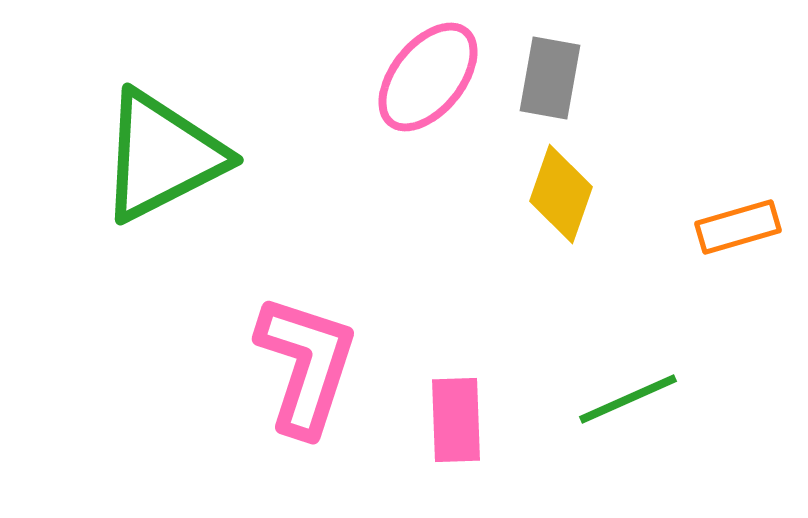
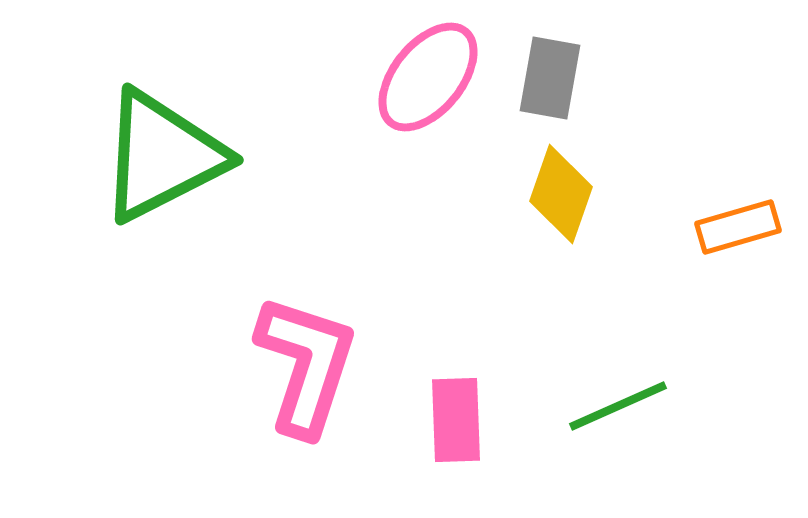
green line: moved 10 px left, 7 px down
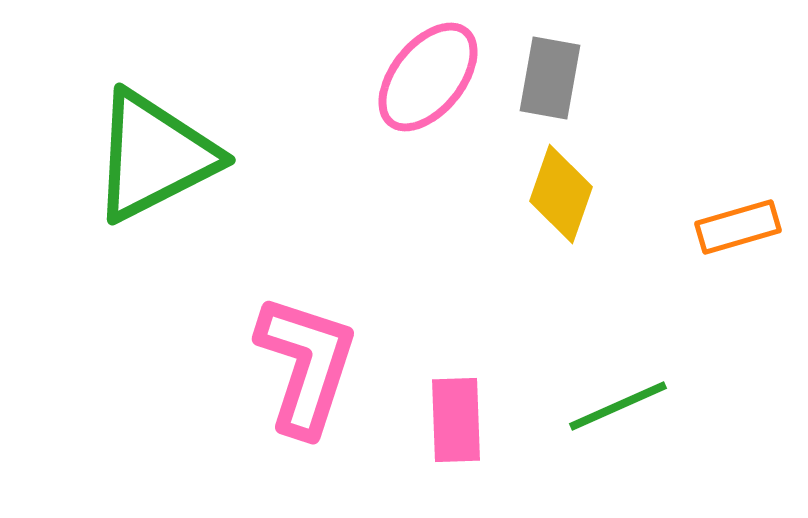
green triangle: moved 8 px left
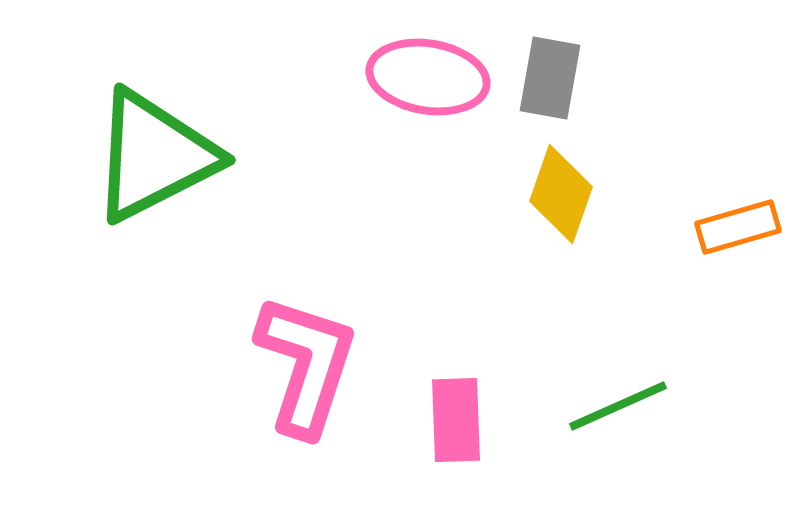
pink ellipse: rotated 60 degrees clockwise
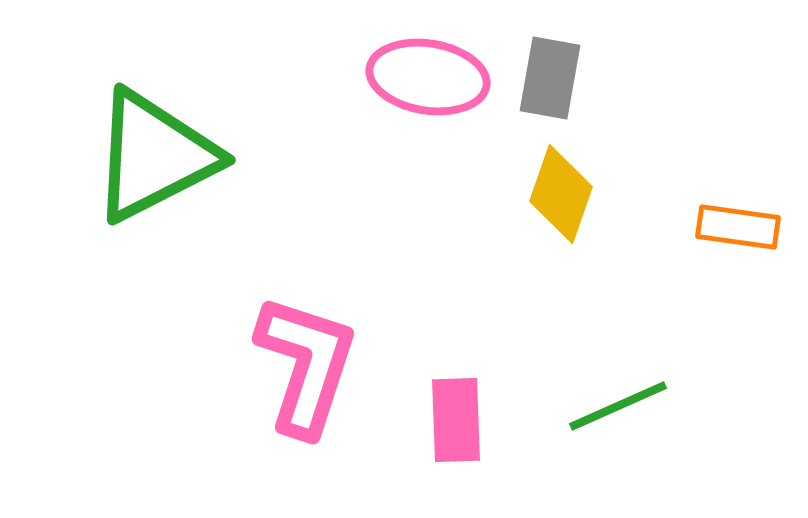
orange rectangle: rotated 24 degrees clockwise
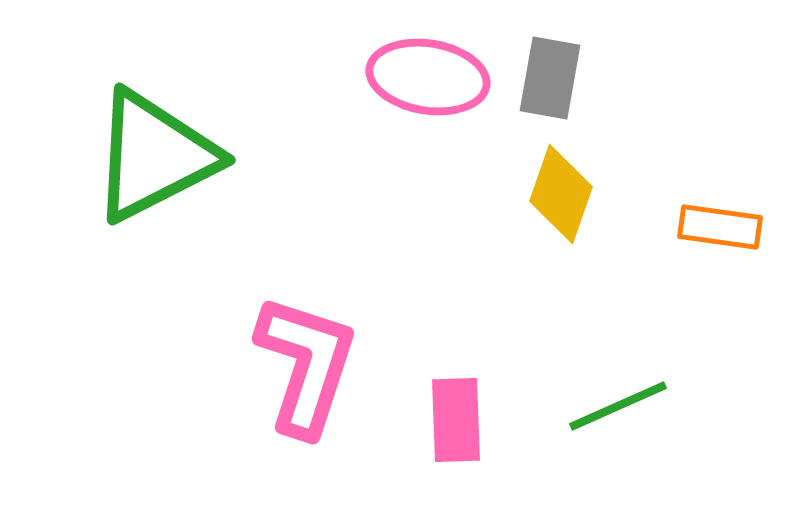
orange rectangle: moved 18 px left
